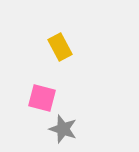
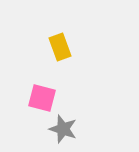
yellow rectangle: rotated 8 degrees clockwise
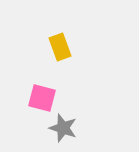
gray star: moved 1 px up
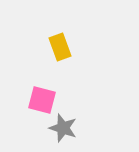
pink square: moved 2 px down
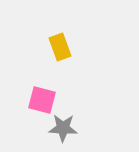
gray star: rotated 16 degrees counterclockwise
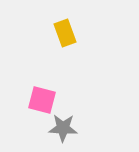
yellow rectangle: moved 5 px right, 14 px up
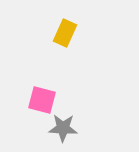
yellow rectangle: rotated 44 degrees clockwise
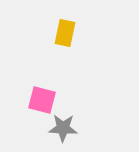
yellow rectangle: rotated 12 degrees counterclockwise
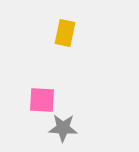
pink square: rotated 12 degrees counterclockwise
